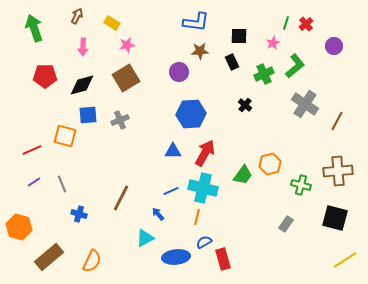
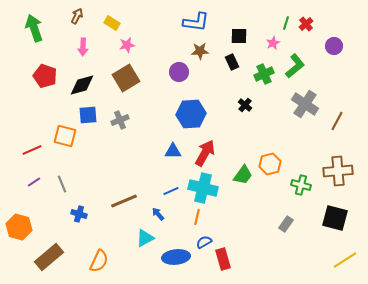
red pentagon at (45, 76): rotated 20 degrees clockwise
brown line at (121, 198): moved 3 px right, 3 px down; rotated 40 degrees clockwise
orange semicircle at (92, 261): moved 7 px right
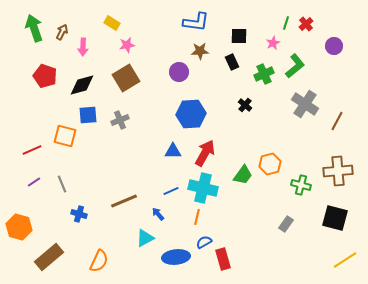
brown arrow at (77, 16): moved 15 px left, 16 px down
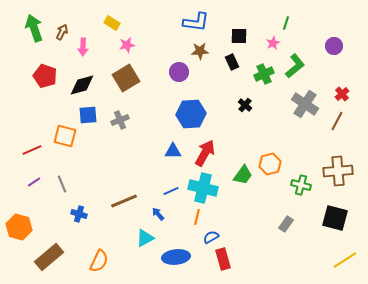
red cross at (306, 24): moved 36 px right, 70 px down
blue semicircle at (204, 242): moved 7 px right, 5 px up
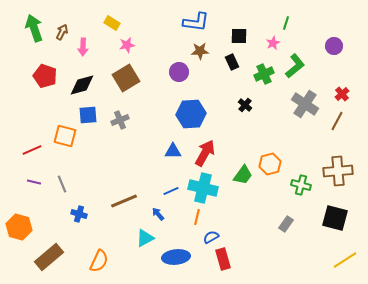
purple line at (34, 182): rotated 48 degrees clockwise
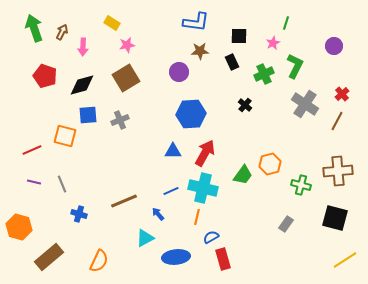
green L-shape at (295, 66): rotated 25 degrees counterclockwise
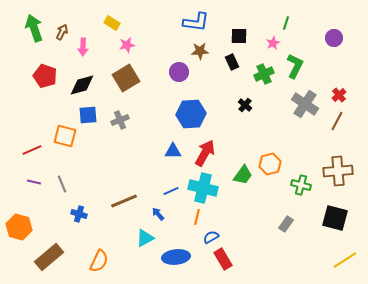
purple circle at (334, 46): moved 8 px up
red cross at (342, 94): moved 3 px left, 1 px down
red rectangle at (223, 259): rotated 15 degrees counterclockwise
